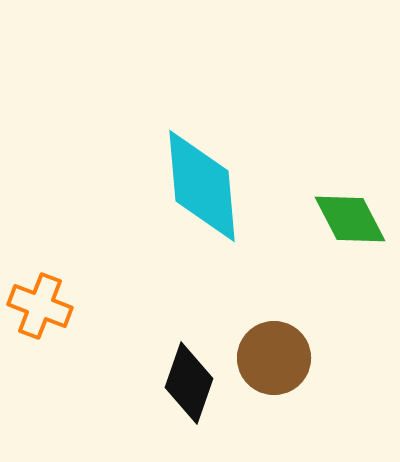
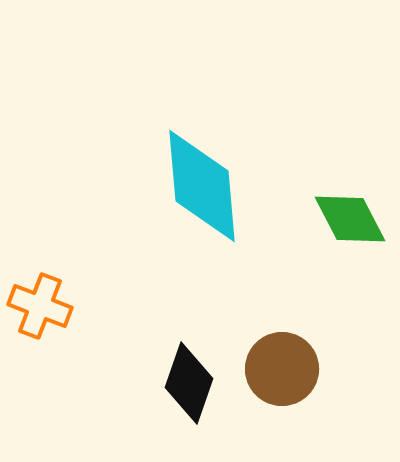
brown circle: moved 8 px right, 11 px down
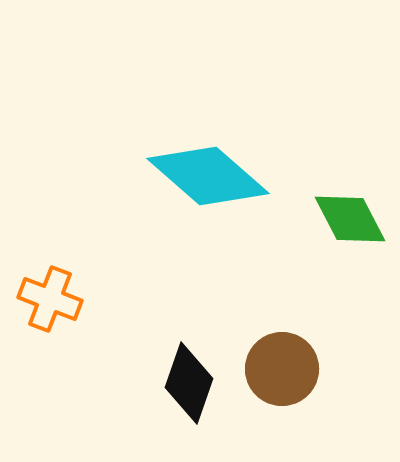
cyan diamond: moved 6 px right, 10 px up; rotated 44 degrees counterclockwise
orange cross: moved 10 px right, 7 px up
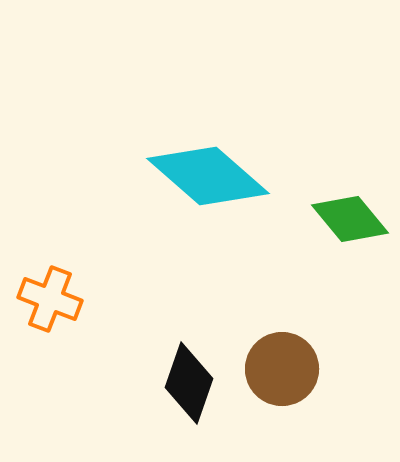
green diamond: rotated 12 degrees counterclockwise
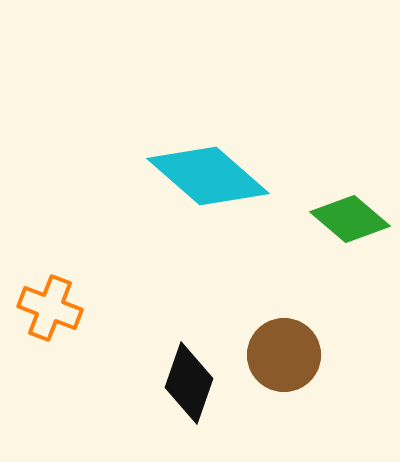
green diamond: rotated 10 degrees counterclockwise
orange cross: moved 9 px down
brown circle: moved 2 px right, 14 px up
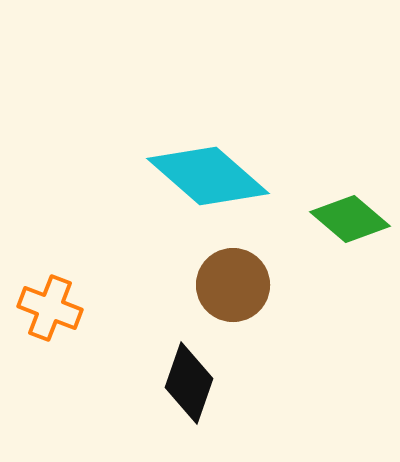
brown circle: moved 51 px left, 70 px up
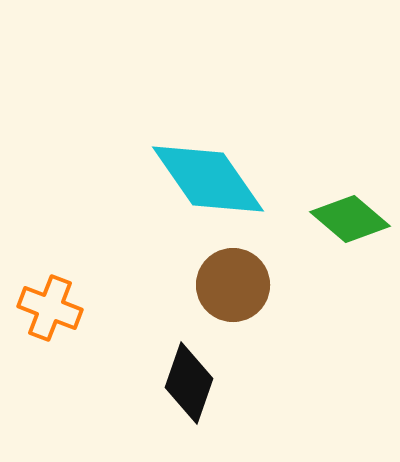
cyan diamond: moved 3 px down; rotated 14 degrees clockwise
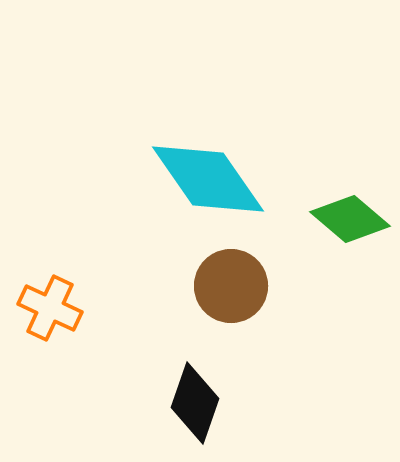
brown circle: moved 2 px left, 1 px down
orange cross: rotated 4 degrees clockwise
black diamond: moved 6 px right, 20 px down
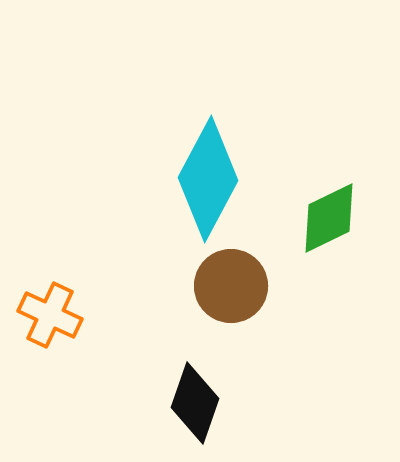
cyan diamond: rotated 63 degrees clockwise
green diamond: moved 21 px left, 1 px up; rotated 66 degrees counterclockwise
orange cross: moved 7 px down
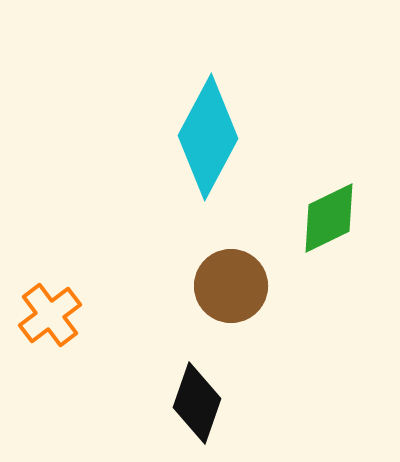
cyan diamond: moved 42 px up
orange cross: rotated 28 degrees clockwise
black diamond: moved 2 px right
